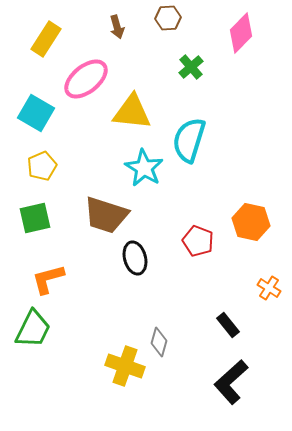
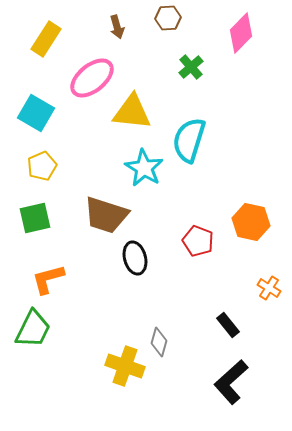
pink ellipse: moved 6 px right, 1 px up
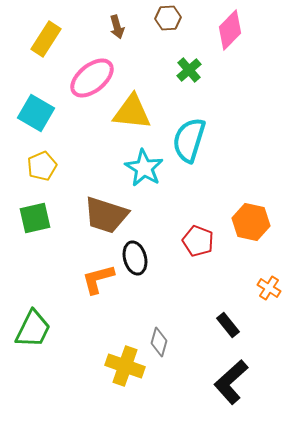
pink diamond: moved 11 px left, 3 px up
green cross: moved 2 px left, 3 px down
orange L-shape: moved 50 px right
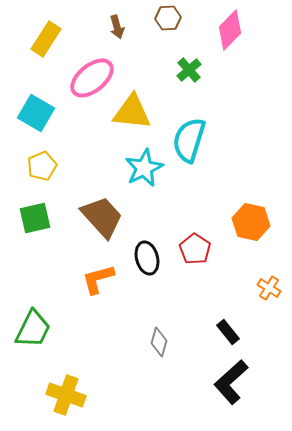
cyan star: rotated 15 degrees clockwise
brown trapezoid: moved 4 px left, 2 px down; rotated 150 degrees counterclockwise
red pentagon: moved 3 px left, 8 px down; rotated 12 degrees clockwise
black ellipse: moved 12 px right
black rectangle: moved 7 px down
yellow cross: moved 59 px left, 29 px down
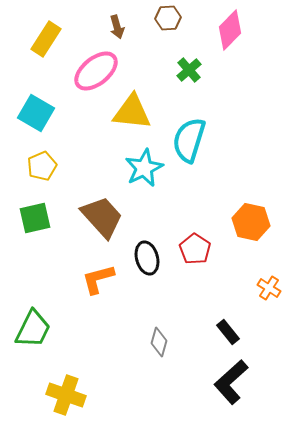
pink ellipse: moved 4 px right, 7 px up
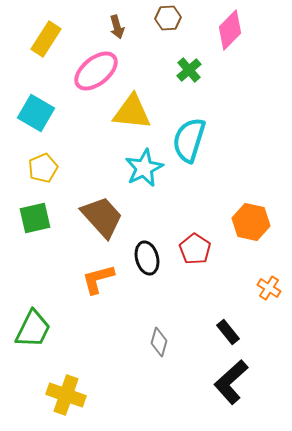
yellow pentagon: moved 1 px right, 2 px down
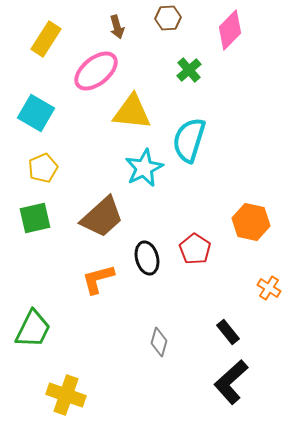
brown trapezoid: rotated 90 degrees clockwise
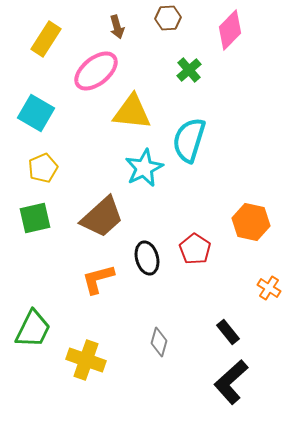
yellow cross: moved 20 px right, 35 px up
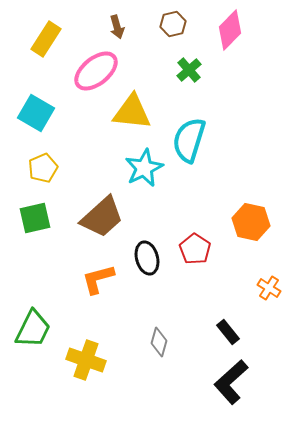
brown hexagon: moved 5 px right, 6 px down; rotated 10 degrees counterclockwise
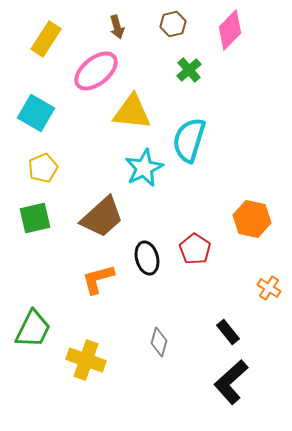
orange hexagon: moved 1 px right, 3 px up
